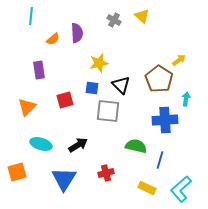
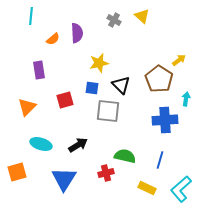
green semicircle: moved 11 px left, 10 px down
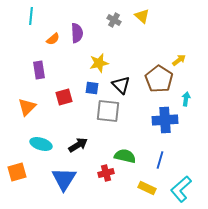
red square: moved 1 px left, 3 px up
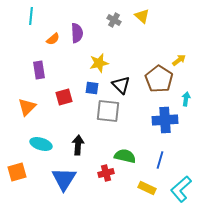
black arrow: rotated 54 degrees counterclockwise
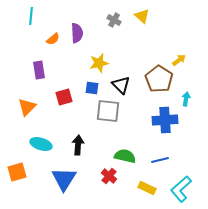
blue line: rotated 60 degrees clockwise
red cross: moved 3 px right, 3 px down; rotated 35 degrees counterclockwise
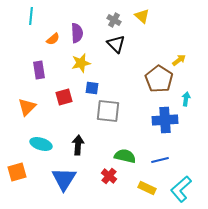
yellow star: moved 18 px left
black triangle: moved 5 px left, 41 px up
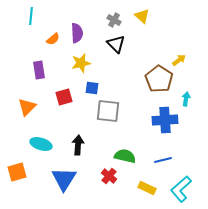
blue line: moved 3 px right
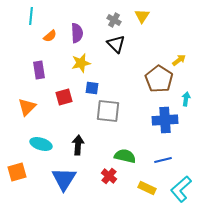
yellow triangle: rotated 21 degrees clockwise
orange semicircle: moved 3 px left, 3 px up
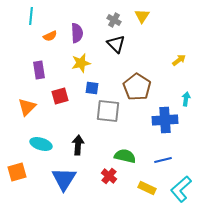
orange semicircle: rotated 16 degrees clockwise
brown pentagon: moved 22 px left, 8 px down
red square: moved 4 px left, 1 px up
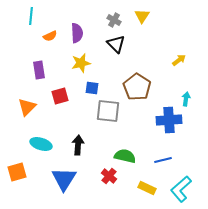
blue cross: moved 4 px right
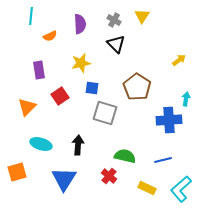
purple semicircle: moved 3 px right, 9 px up
red square: rotated 18 degrees counterclockwise
gray square: moved 3 px left, 2 px down; rotated 10 degrees clockwise
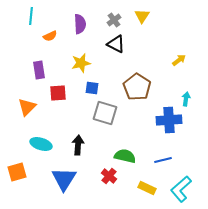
gray cross: rotated 24 degrees clockwise
black triangle: rotated 18 degrees counterclockwise
red square: moved 2 px left, 3 px up; rotated 30 degrees clockwise
